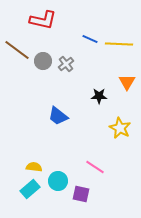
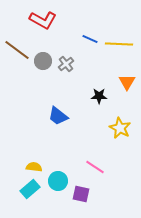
red L-shape: rotated 16 degrees clockwise
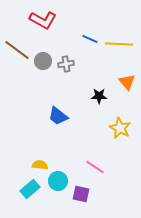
gray cross: rotated 28 degrees clockwise
orange triangle: rotated 12 degrees counterclockwise
yellow semicircle: moved 6 px right, 2 px up
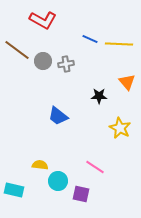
cyan rectangle: moved 16 px left, 1 px down; rotated 54 degrees clockwise
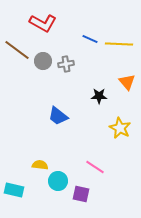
red L-shape: moved 3 px down
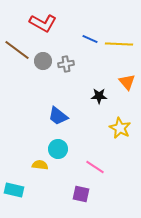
cyan circle: moved 32 px up
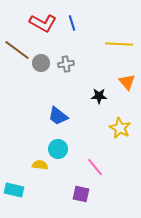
blue line: moved 18 px left, 16 px up; rotated 49 degrees clockwise
gray circle: moved 2 px left, 2 px down
pink line: rotated 18 degrees clockwise
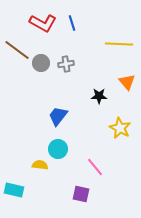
blue trapezoid: rotated 90 degrees clockwise
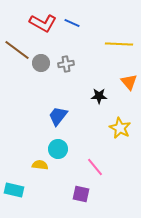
blue line: rotated 49 degrees counterclockwise
orange triangle: moved 2 px right
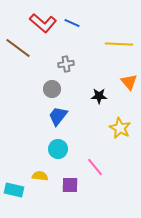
red L-shape: rotated 12 degrees clockwise
brown line: moved 1 px right, 2 px up
gray circle: moved 11 px right, 26 px down
yellow semicircle: moved 11 px down
purple square: moved 11 px left, 9 px up; rotated 12 degrees counterclockwise
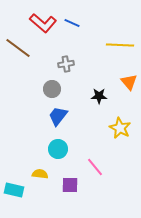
yellow line: moved 1 px right, 1 px down
yellow semicircle: moved 2 px up
